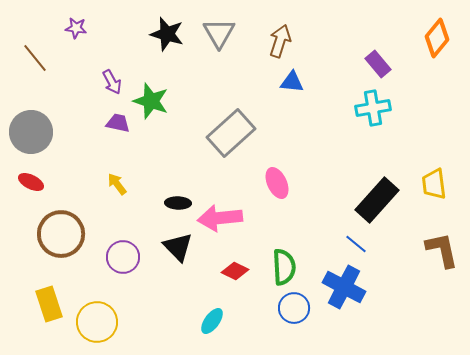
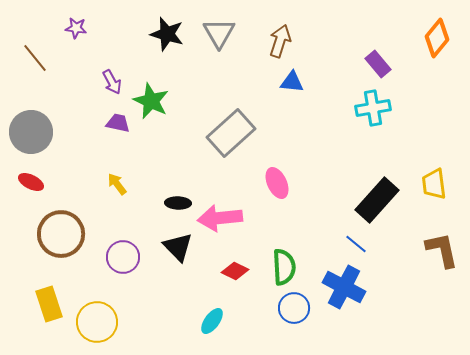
green star: rotated 6 degrees clockwise
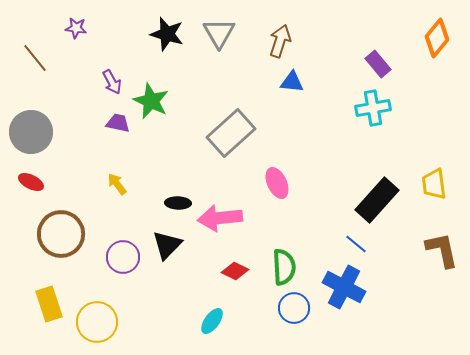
black triangle: moved 11 px left, 2 px up; rotated 28 degrees clockwise
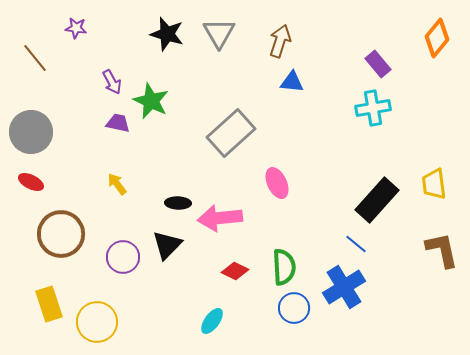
blue cross: rotated 30 degrees clockwise
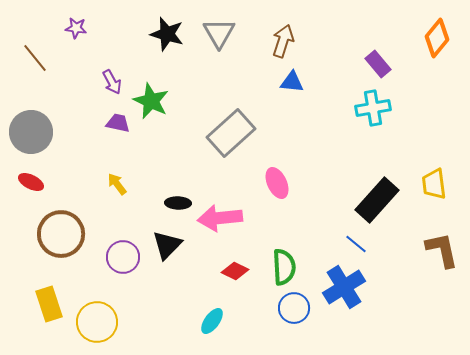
brown arrow: moved 3 px right
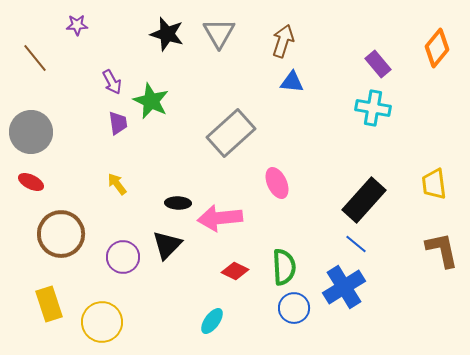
purple star: moved 1 px right, 3 px up; rotated 10 degrees counterclockwise
orange diamond: moved 10 px down
cyan cross: rotated 20 degrees clockwise
purple trapezoid: rotated 70 degrees clockwise
black rectangle: moved 13 px left
yellow circle: moved 5 px right
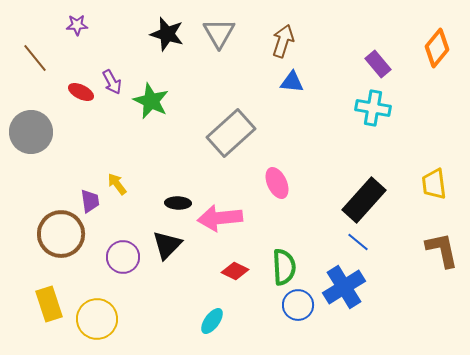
purple trapezoid: moved 28 px left, 78 px down
red ellipse: moved 50 px right, 90 px up
blue line: moved 2 px right, 2 px up
blue circle: moved 4 px right, 3 px up
yellow circle: moved 5 px left, 3 px up
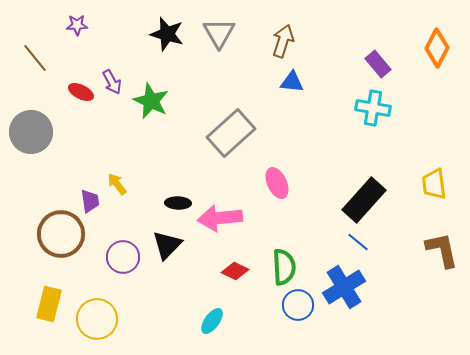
orange diamond: rotated 12 degrees counterclockwise
yellow rectangle: rotated 32 degrees clockwise
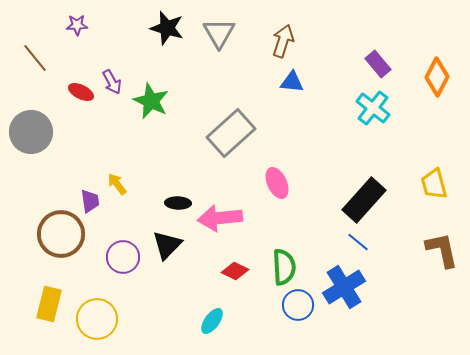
black star: moved 6 px up
orange diamond: moved 29 px down
cyan cross: rotated 28 degrees clockwise
yellow trapezoid: rotated 8 degrees counterclockwise
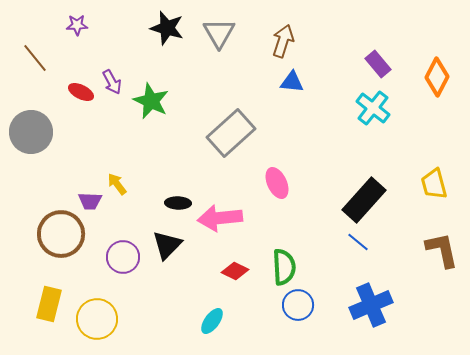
purple trapezoid: rotated 100 degrees clockwise
blue cross: moved 27 px right, 18 px down; rotated 9 degrees clockwise
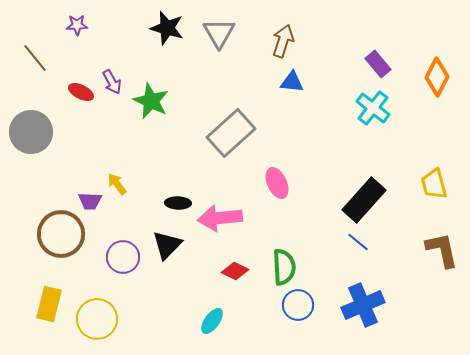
blue cross: moved 8 px left
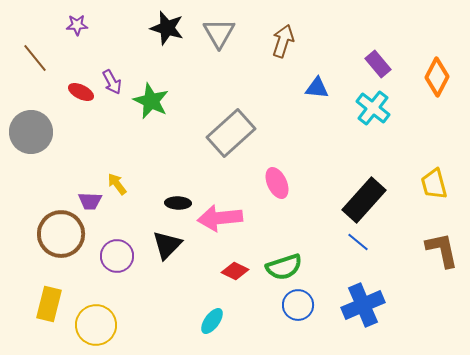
blue triangle: moved 25 px right, 6 px down
purple circle: moved 6 px left, 1 px up
green semicircle: rotated 75 degrees clockwise
yellow circle: moved 1 px left, 6 px down
